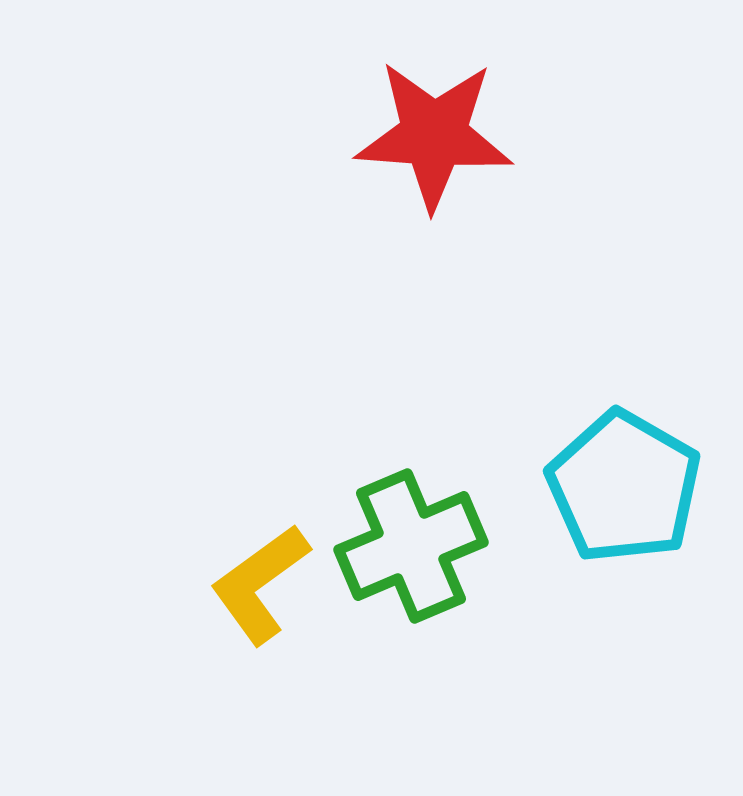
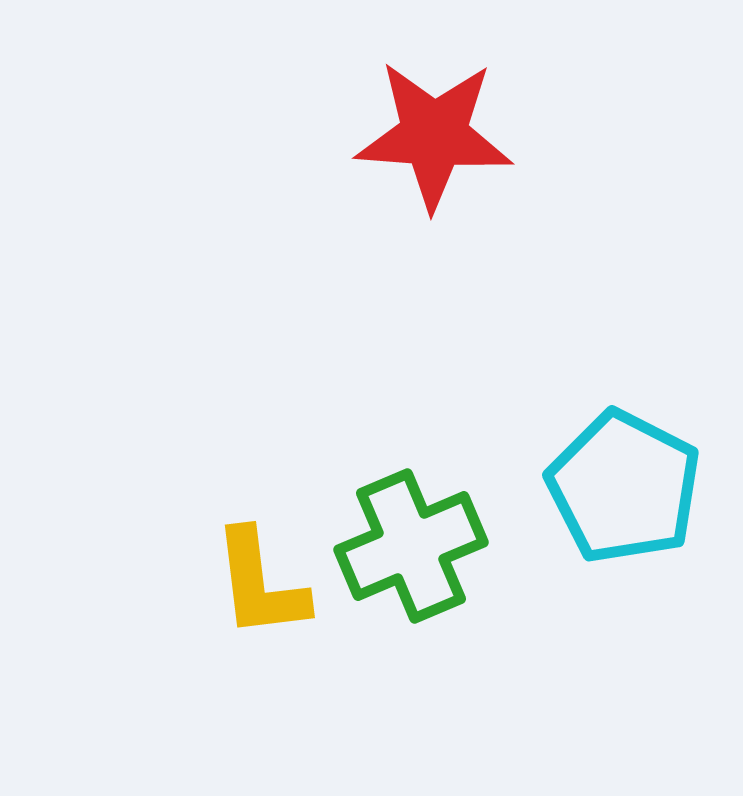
cyan pentagon: rotated 3 degrees counterclockwise
yellow L-shape: rotated 61 degrees counterclockwise
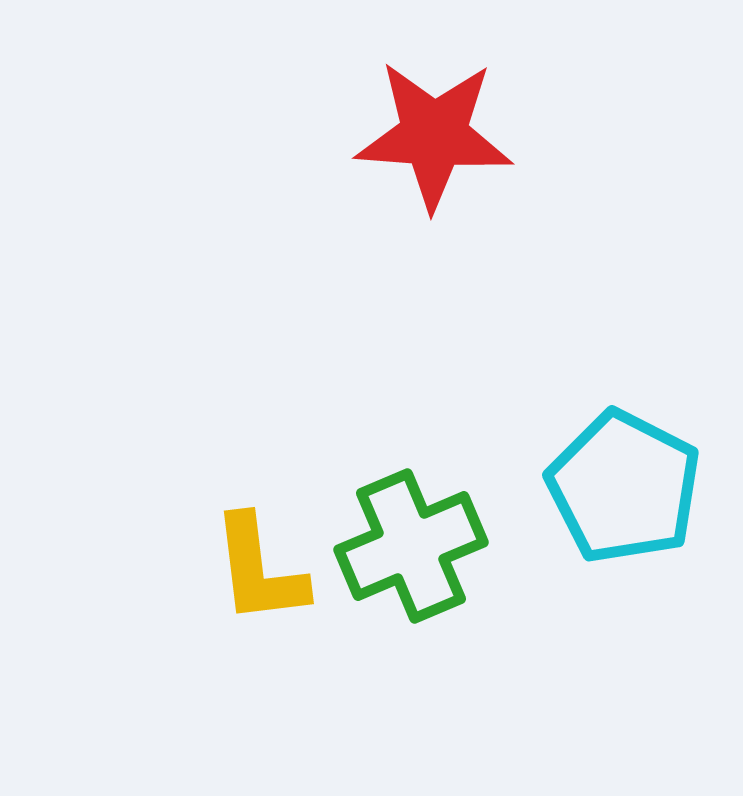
yellow L-shape: moved 1 px left, 14 px up
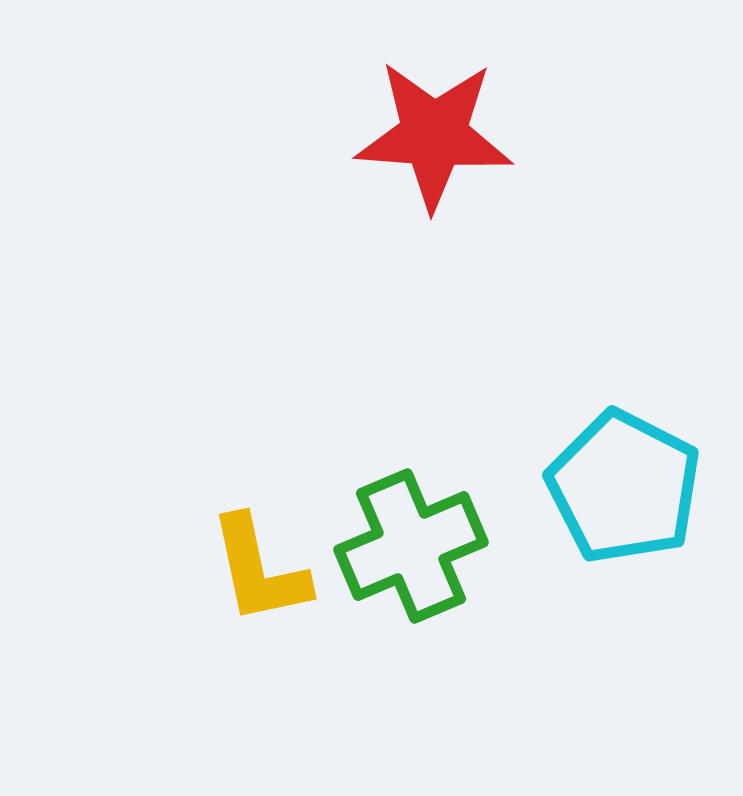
yellow L-shape: rotated 5 degrees counterclockwise
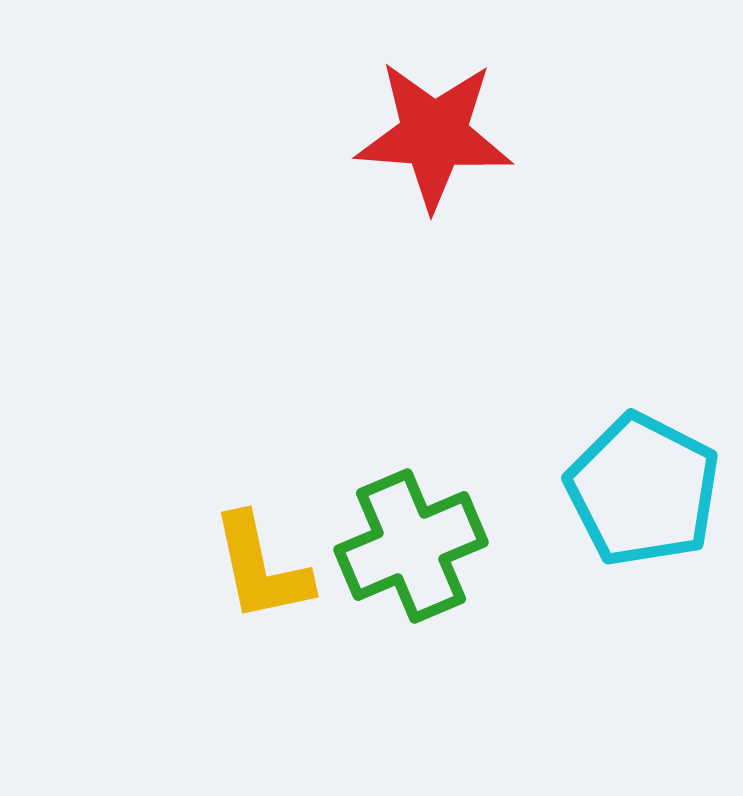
cyan pentagon: moved 19 px right, 3 px down
yellow L-shape: moved 2 px right, 2 px up
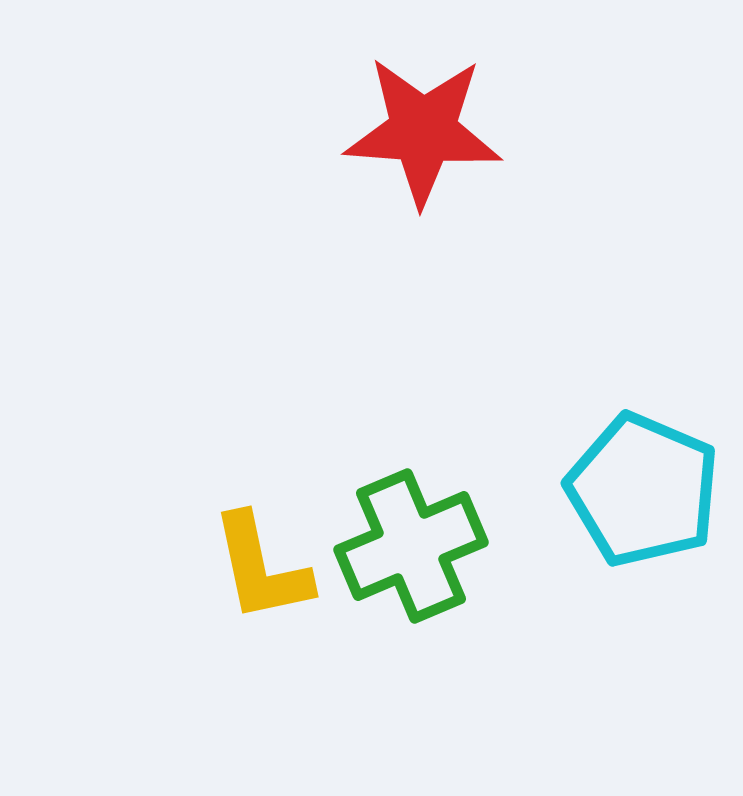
red star: moved 11 px left, 4 px up
cyan pentagon: rotated 4 degrees counterclockwise
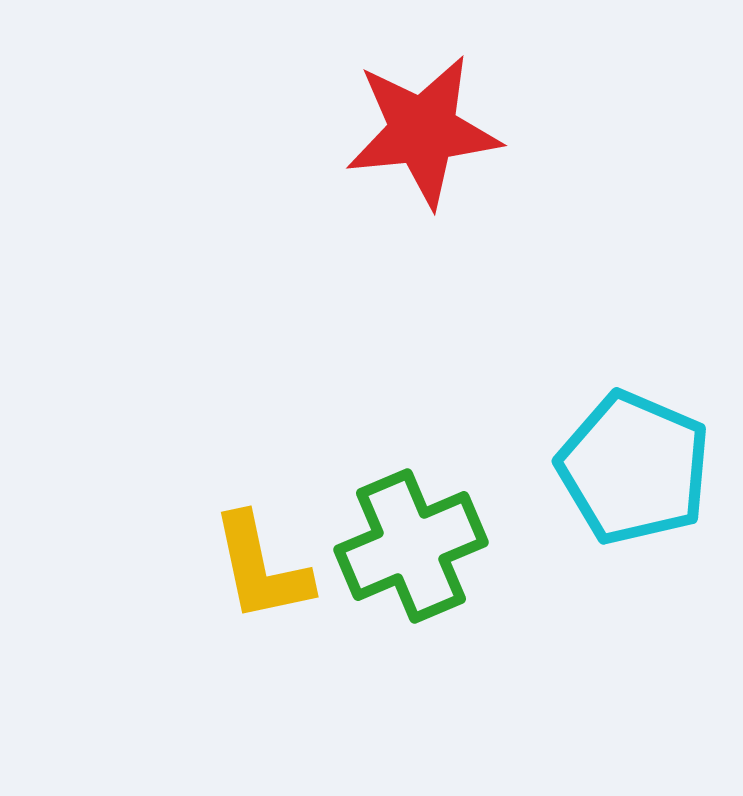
red star: rotated 10 degrees counterclockwise
cyan pentagon: moved 9 px left, 22 px up
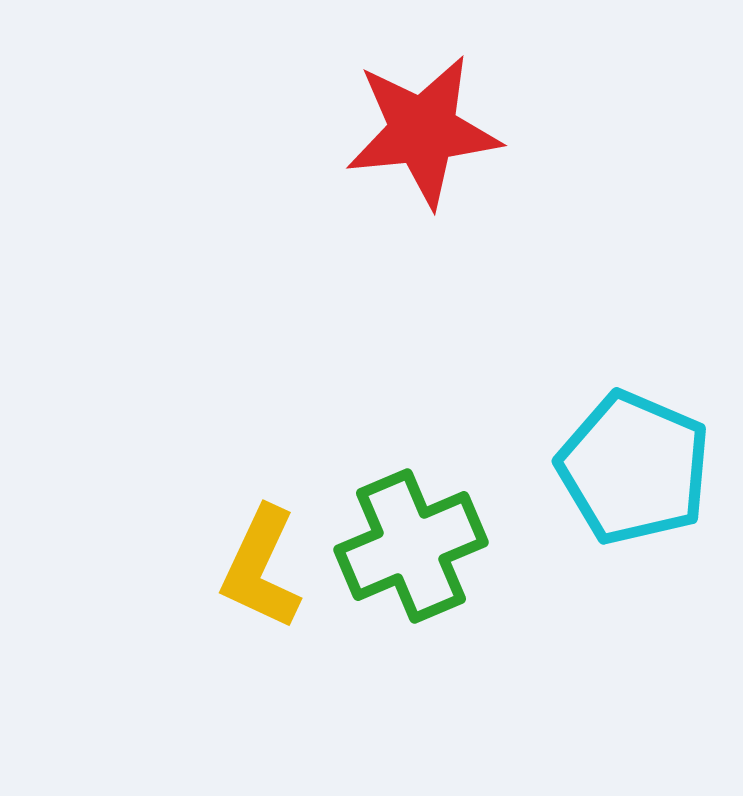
yellow L-shape: rotated 37 degrees clockwise
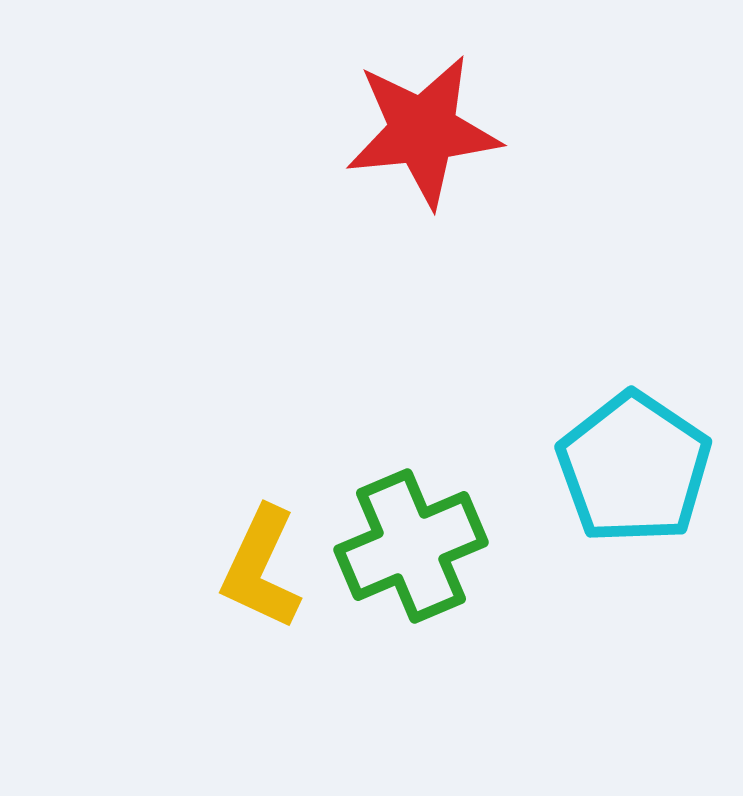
cyan pentagon: rotated 11 degrees clockwise
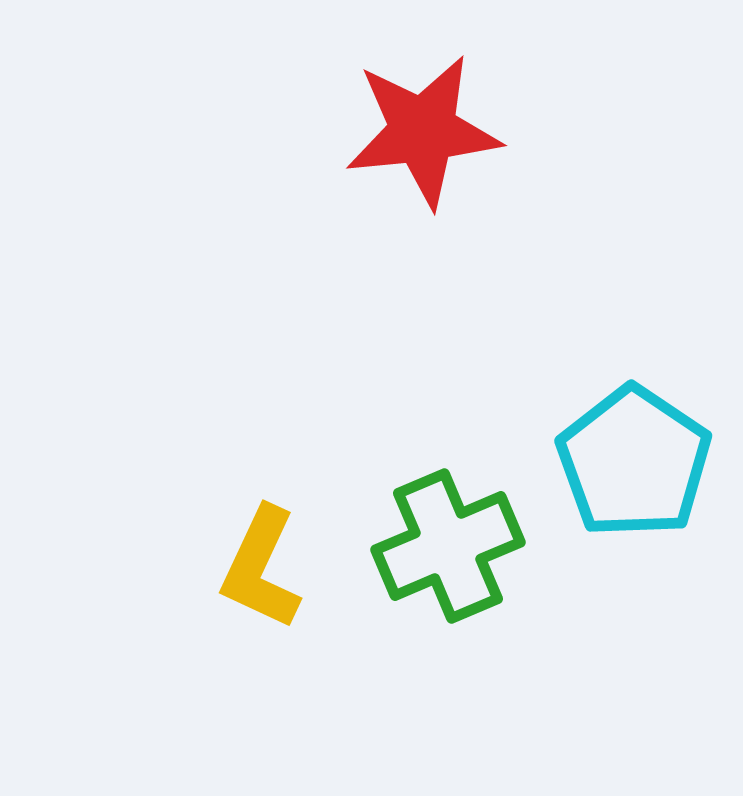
cyan pentagon: moved 6 px up
green cross: moved 37 px right
